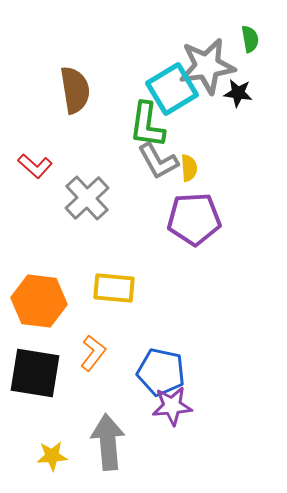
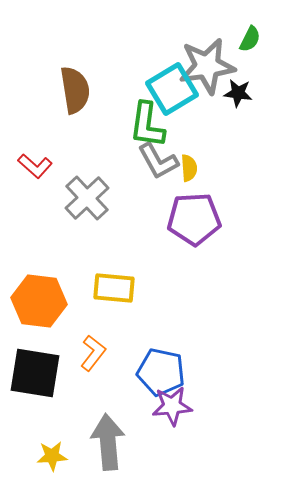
green semicircle: rotated 36 degrees clockwise
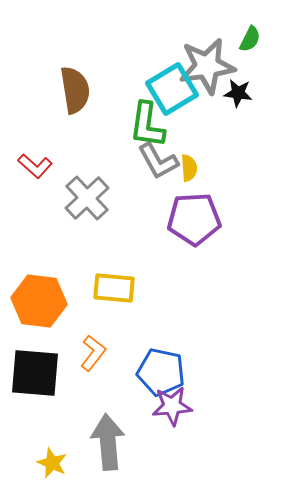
black square: rotated 4 degrees counterclockwise
yellow star: moved 7 px down; rotated 28 degrees clockwise
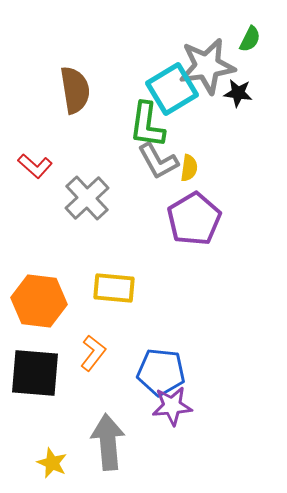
yellow semicircle: rotated 12 degrees clockwise
purple pentagon: rotated 28 degrees counterclockwise
blue pentagon: rotated 6 degrees counterclockwise
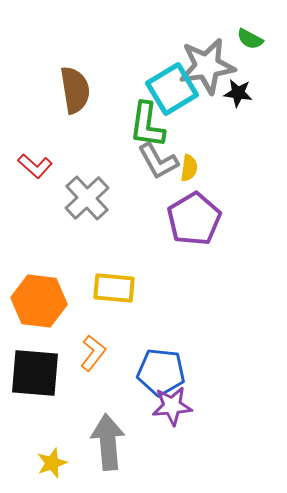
green semicircle: rotated 92 degrees clockwise
yellow star: rotated 28 degrees clockwise
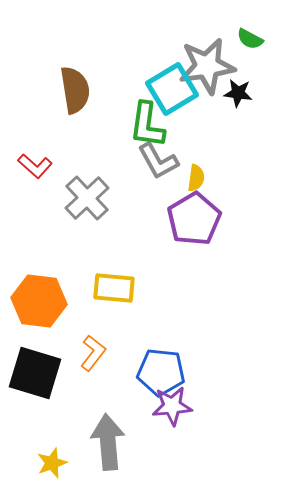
yellow semicircle: moved 7 px right, 10 px down
black square: rotated 12 degrees clockwise
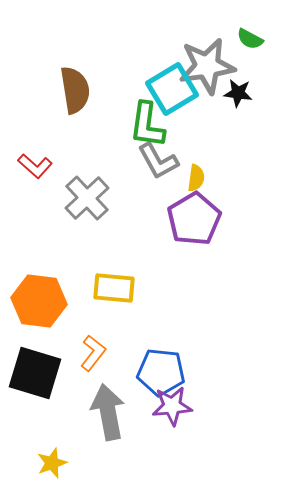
gray arrow: moved 30 px up; rotated 6 degrees counterclockwise
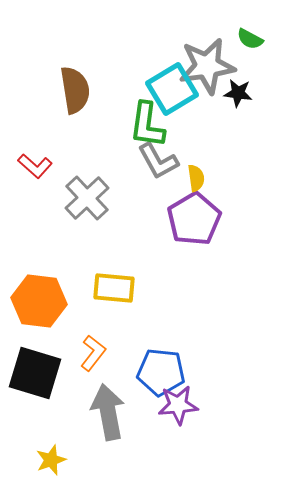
yellow semicircle: rotated 16 degrees counterclockwise
purple star: moved 6 px right, 1 px up
yellow star: moved 1 px left, 3 px up
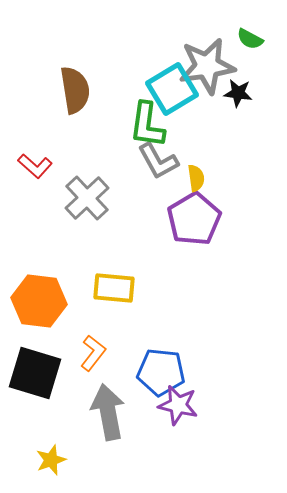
purple star: rotated 18 degrees clockwise
